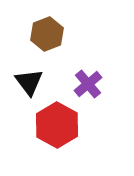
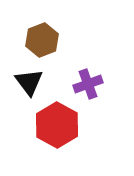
brown hexagon: moved 5 px left, 6 px down
purple cross: rotated 20 degrees clockwise
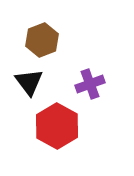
purple cross: moved 2 px right
red hexagon: moved 1 px down
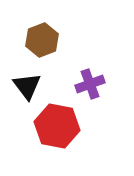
black triangle: moved 2 px left, 4 px down
red hexagon: rotated 18 degrees counterclockwise
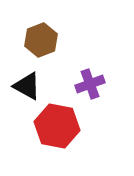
brown hexagon: moved 1 px left
black triangle: rotated 24 degrees counterclockwise
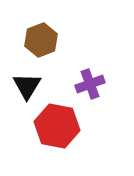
black triangle: rotated 32 degrees clockwise
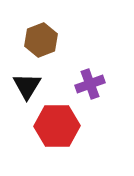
red hexagon: rotated 12 degrees counterclockwise
